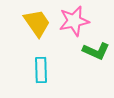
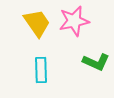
green L-shape: moved 11 px down
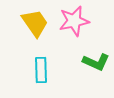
yellow trapezoid: moved 2 px left
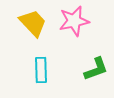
yellow trapezoid: moved 2 px left; rotated 8 degrees counterclockwise
green L-shape: moved 7 px down; rotated 44 degrees counterclockwise
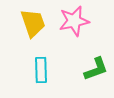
yellow trapezoid: rotated 24 degrees clockwise
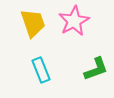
pink star: rotated 16 degrees counterclockwise
cyan rectangle: rotated 20 degrees counterclockwise
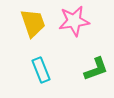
pink star: rotated 20 degrees clockwise
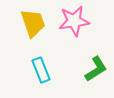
green L-shape: rotated 12 degrees counterclockwise
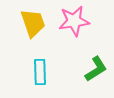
cyan rectangle: moved 1 px left, 2 px down; rotated 20 degrees clockwise
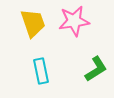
cyan rectangle: moved 1 px right, 1 px up; rotated 10 degrees counterclockwise
